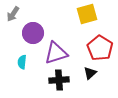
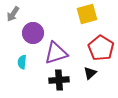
red pentagon: moved 1 px right
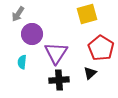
gray arrow: moved 5 px right
purple circle: moved 1 px left, 1 px down
purple triangle: rotated 40 degrees counterclockwise
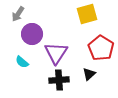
cyan semicircle: rotated 56 degrees counterclockwise
black triangle: moved 1 px left, 1 px down
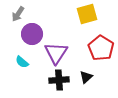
black triangle: moved 3 px left, 3 px down
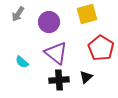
purple circle: moved 17 px right, 12 px up
purple triangle: rotated 25 degrees counterclockwise
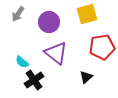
red pentagon: moved 1 px right, 1 px up; rotated 30 degrees clockwise
black cross: moved 25 px left; rotated 30 degrees counterclockwise
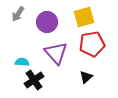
yellow square: moved 3 px left, 3 px down
purple circle: moved 2 px left
red pentagon: moved 10 px left, 3 px up
purple triangle: rotated 10 degrees clockwise
cyan semicircle: rotated 144 degrees clockwise
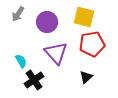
yellow square: rotated 30 degrees clockwise
cyan semicircle: moved 1 px left, 1 px up; rotated 56 degrees clockwise
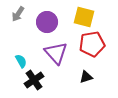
black triangle: rotated 24 degrees clockwise
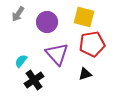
purple triangle: moved 1 px right, 1 px down
cyan semicircle: rotated 112 degrees counterclockwise
black triangle: moved 1 px left, 3 px up
